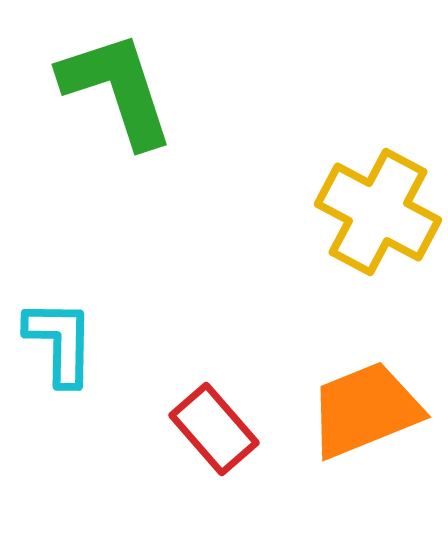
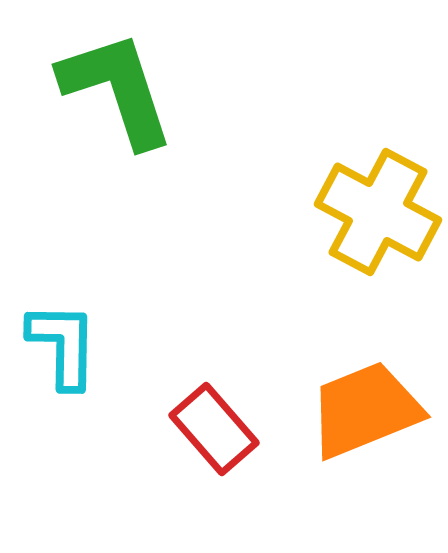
cyan L-shape: moved 3 px right, 3 px down
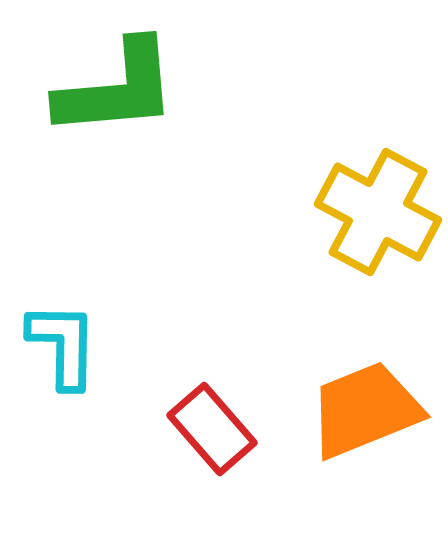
green L-shape: rotated 103 degrees clockwise
red rectangle: moved 2 px left
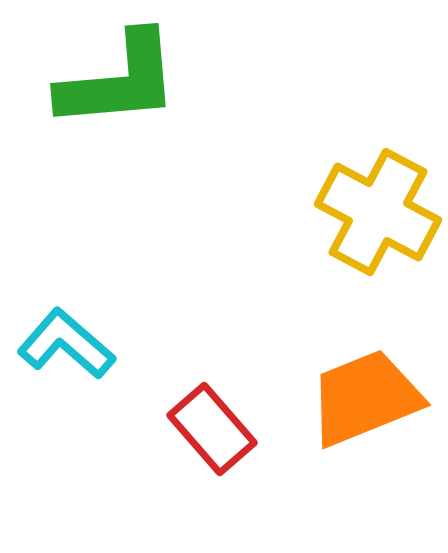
green L-shape: moved 2 px right, 8 px up
cyan L-shape: moved 3 px right, 1 px up; rotated 50 degrees counterclockwise
orange trapezoid: moved 12 px up
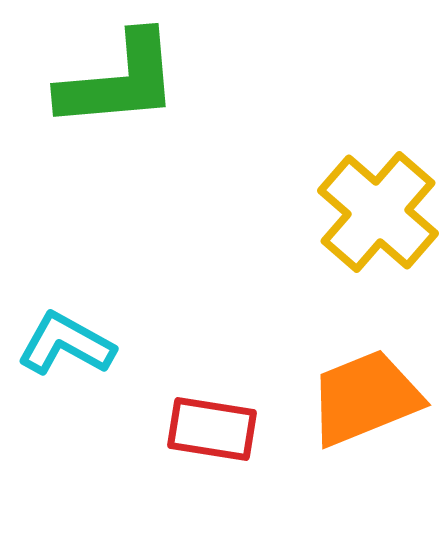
yellow cross: rotated 13 degrees clockwise
cyan L-shape: rotated 12 degrees counterclockwise
red rectangle: rotated 40 degrees counterclockwise
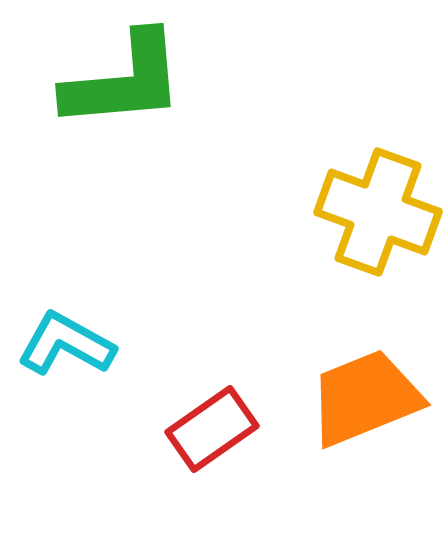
green L-shape: moved 5 px right
yellow cross: rotated 21 degrees counterclockwise
red rectangle: rotated 44 degrees counterclockwise
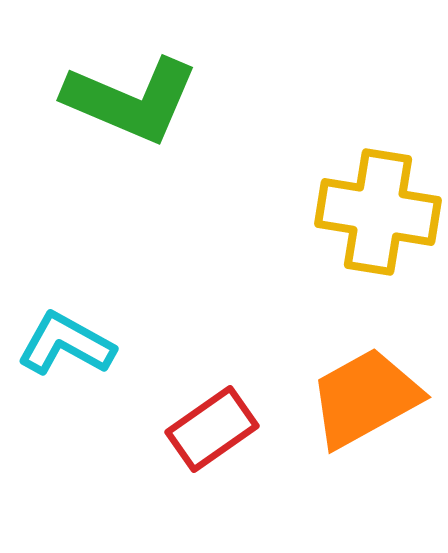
green L-shape: moved 7 px right, 19 px down; rotated 28 degrees clockwise
yellow cross: rotated 11 degrees counterclockwise
orange trapezoid: rotated 7 degrees counterclockwise
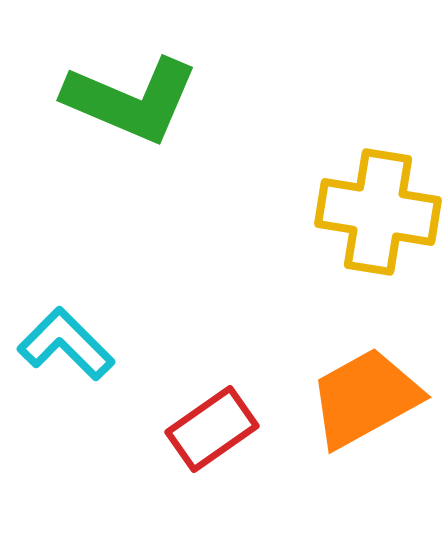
cyan L-shape: rotated 16 degrees clockwise
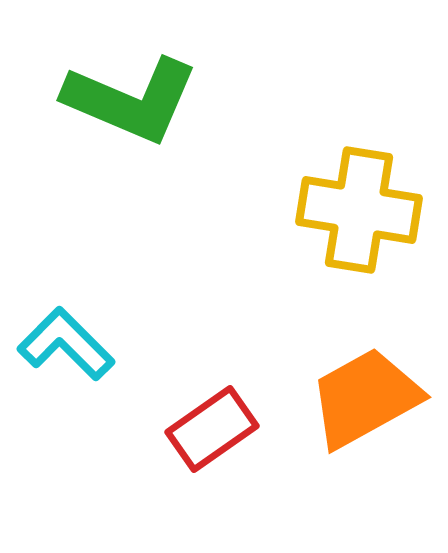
yellow cross: moved 19 px left, 2 px up
